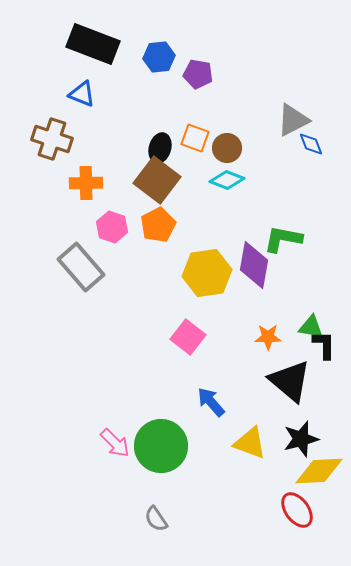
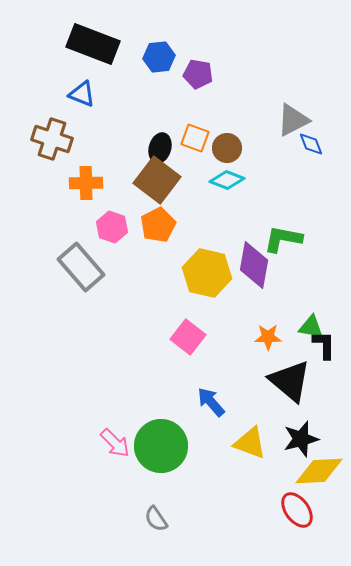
yellow hexagon: rotated 21 degrees clockwise
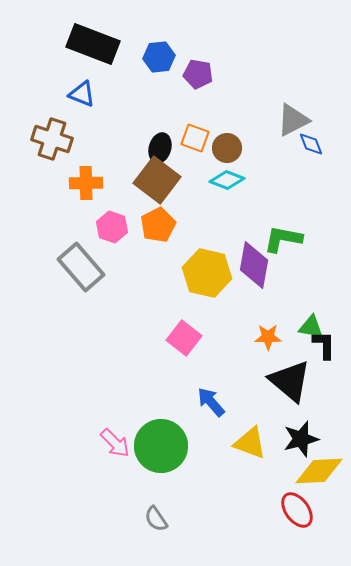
pink square: moved 4 px left, 1 px down
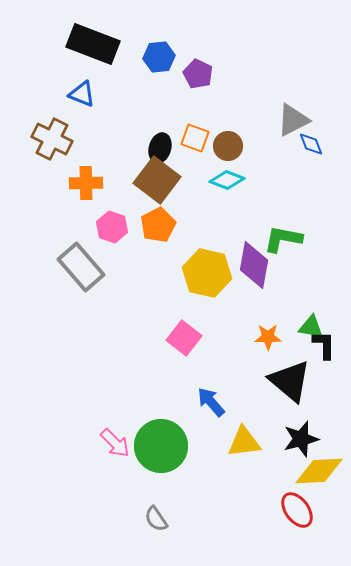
purple pentagon: rotated 16 degrees clockwise
brown cross: rotated 9 degrees clockwise
brown circle: moved 1 px right, 2 px up
yellow triangle: moved 6 px left, 1 px up; rotated 27 degrees counterclockwise
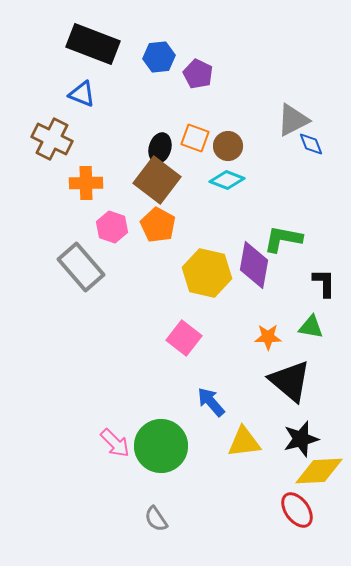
orange pentagon: rotated 16 degrees counterclockwise
black L-shape: moved 62 px up
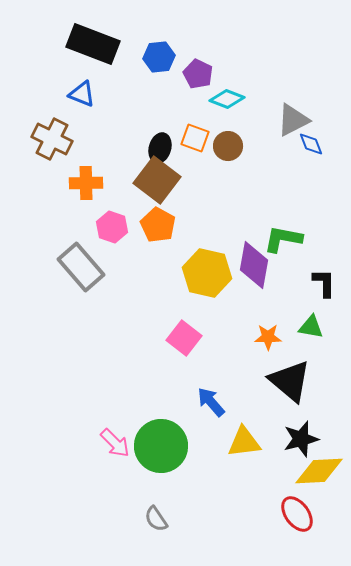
cyan diamond: moved 81 px up
red ellipse: moved 4 px down
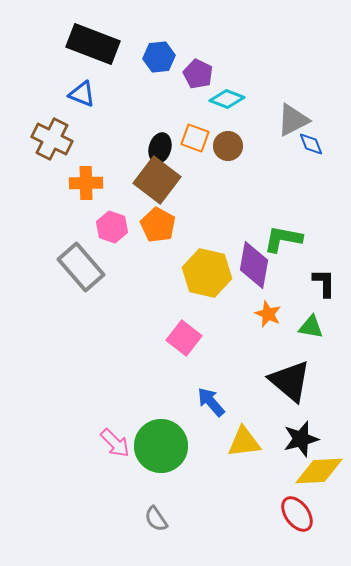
orange star: moved 23 px up; rotated 24 degrees clockwise
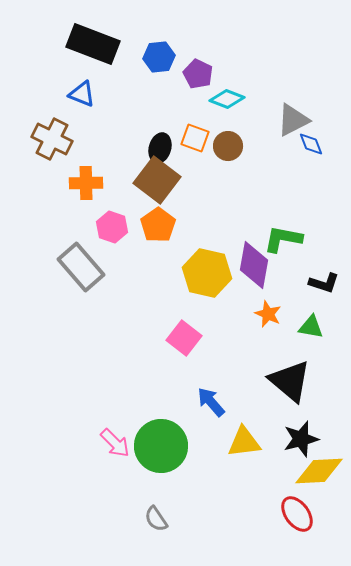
orange pentagon: rotated 8 degrees clockwise
black L-shape: rotated 108 degrees clockwise
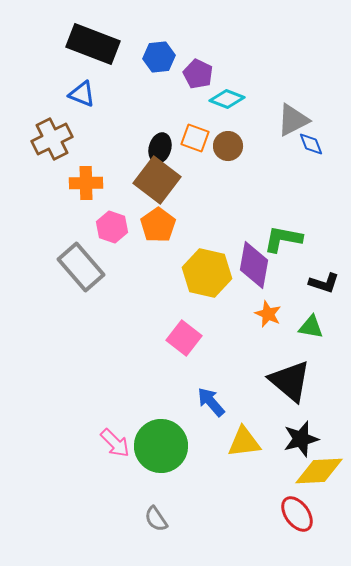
brown cross: rotated 36 degrees clockwise
